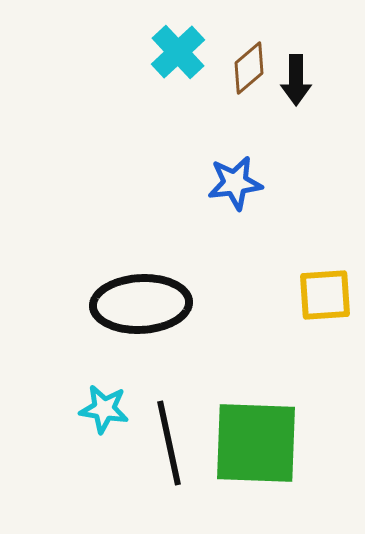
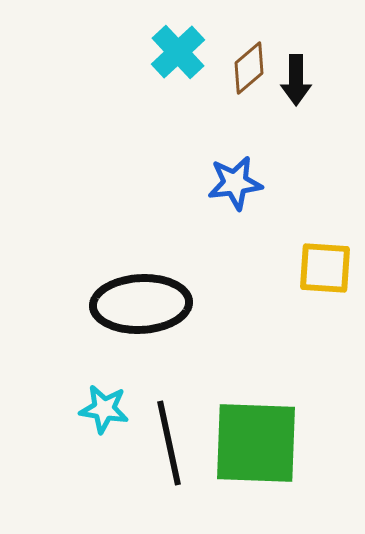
yellow square: moved 27 px up; rotated 8 degrees clockwise
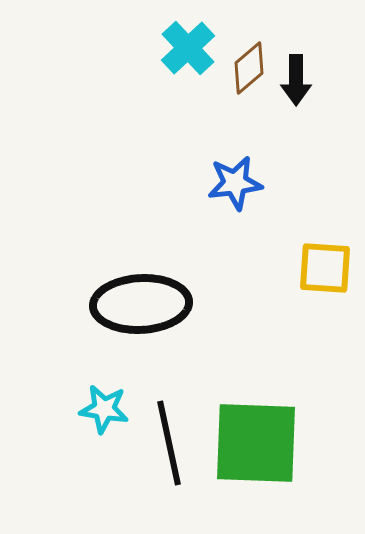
cyan cross: moved 10 px right, 4 px up
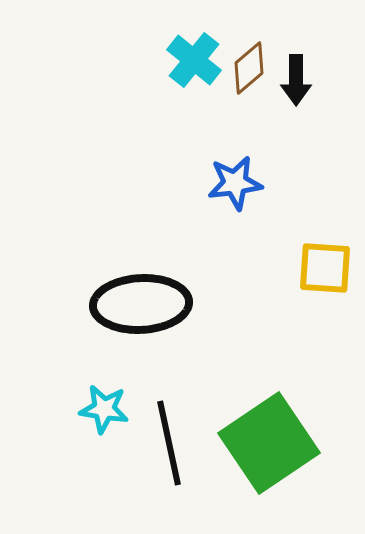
cyan cross: moved 6 px right, 12 px down; rotated 8 degrees counterclockwise
green square: moved 13 px right; rotated 36 degrees counterclockwise
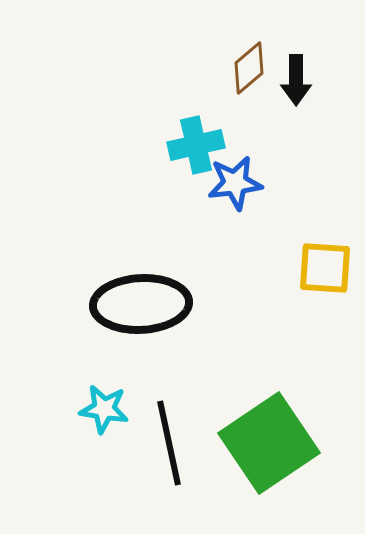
cyan cross: moved 2 px right, 85 px down; rotated 38 degrees clockwise
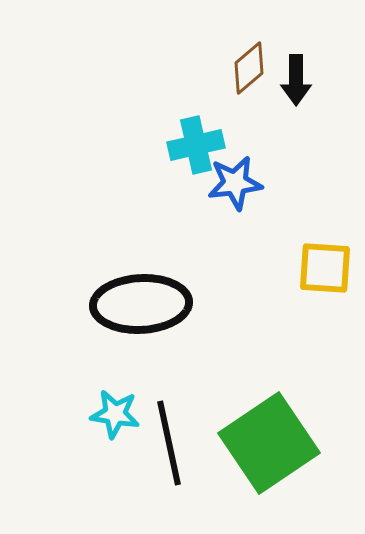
cyan star: moved 11 px right, 5 px down
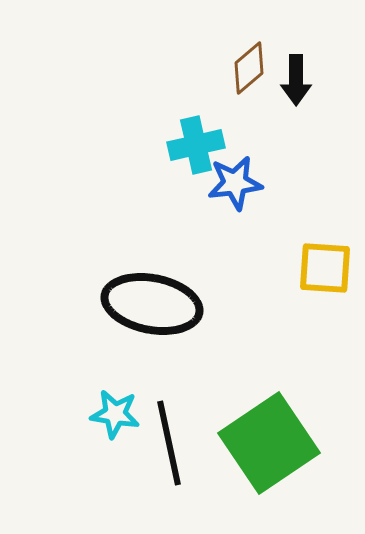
black ellipse: moved 11 px right; rotated 14 degrees clockwise
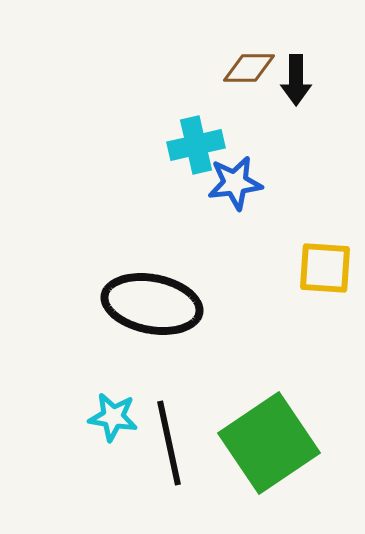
brown diamond: rotated 40 degrees clockwise
cyan star: moved 2 px left, 3 px down
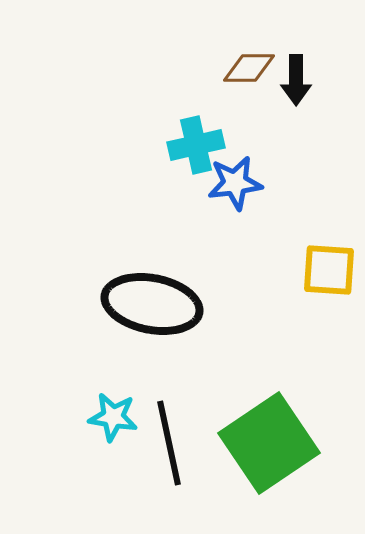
yellow square: moved 4 px right, 2 px down
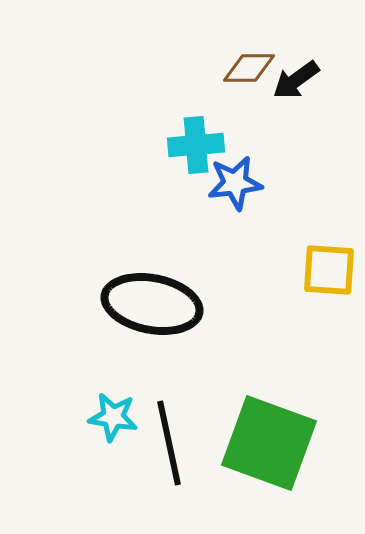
black arrow: rotated 54 degrees clockwise
cyan cross: rotated 8 degrees clockwise
green square: rotated 36 degrees counterclockwise
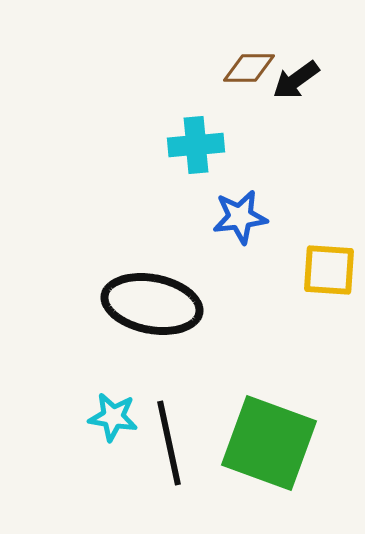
blue star: moved 5 px right, 34 px down
